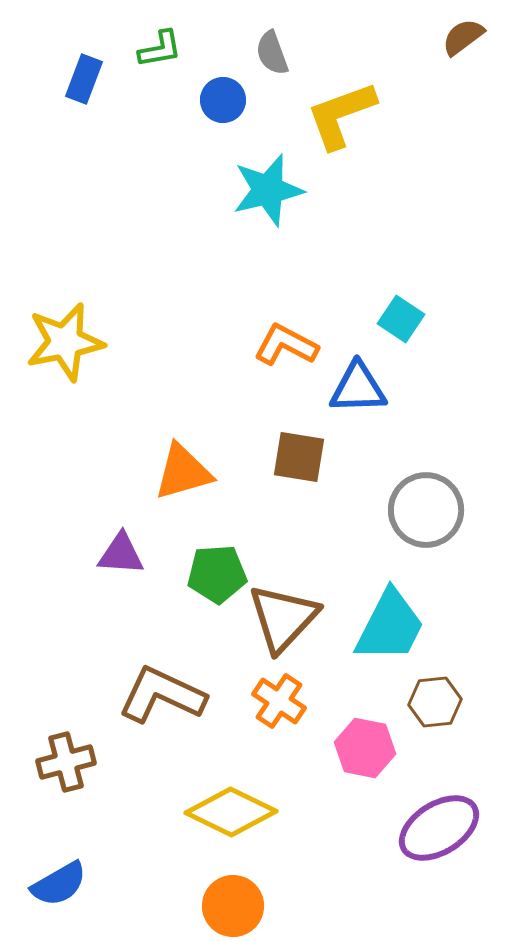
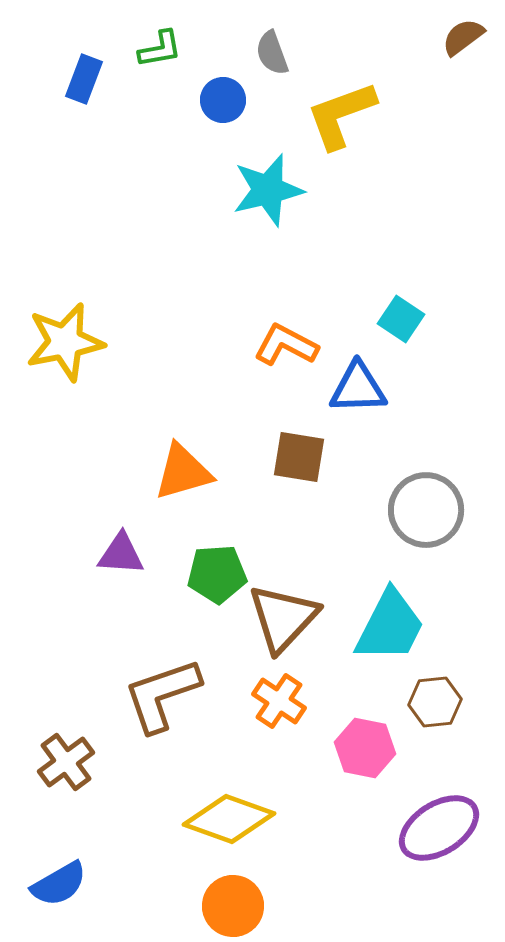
brown L-shape: rotated 44 degrees counterclockwise
brown cross: rotated 22 degrees counterclockwise
yellow diamond: moved 2 px left, 7 px down; rotated 6 degrees counterclockwise
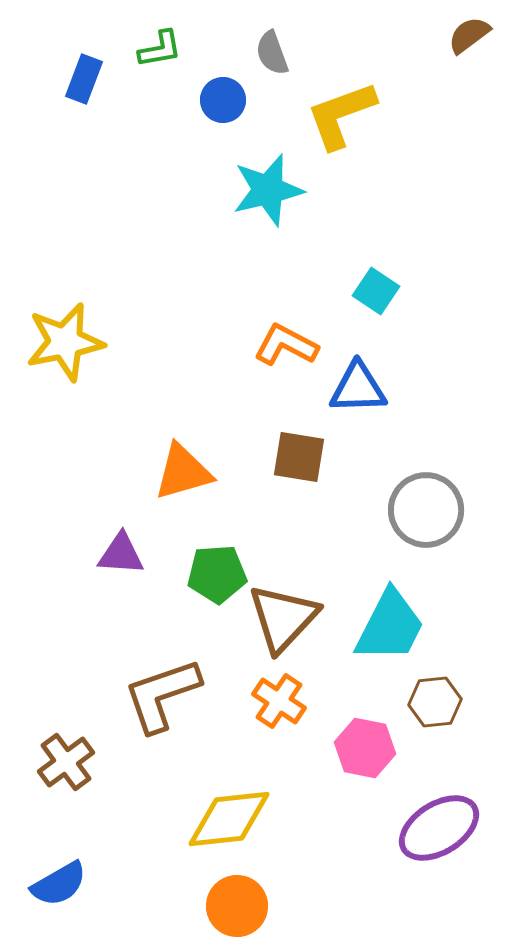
brown semicircle: moved 6 px right, 2 px up
cyan square: moved 25 px left, 28 px up
yellow diamond: rotated 26 degrees counterclockwise
orange circle: moved 4 px right
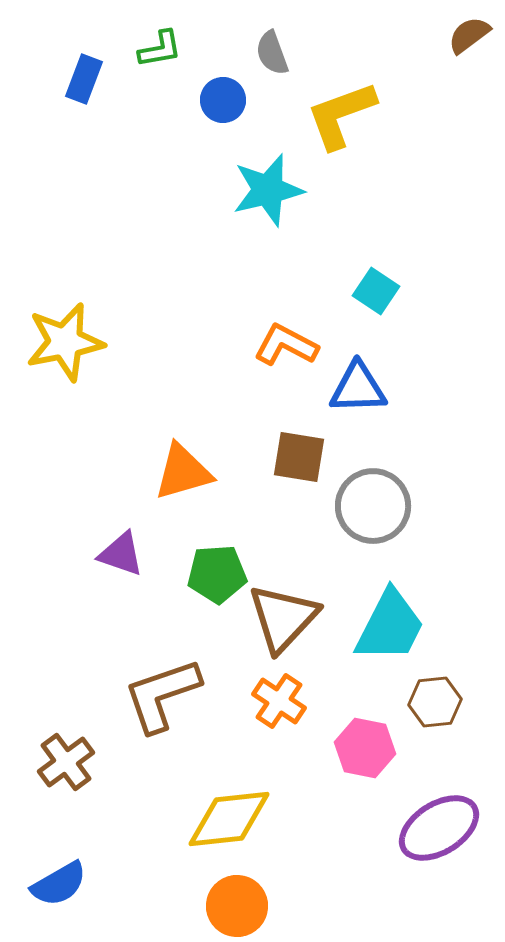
gray circle: moved 53 px left, 4 px up
purple triangle: rotated 15 degrees clockwise
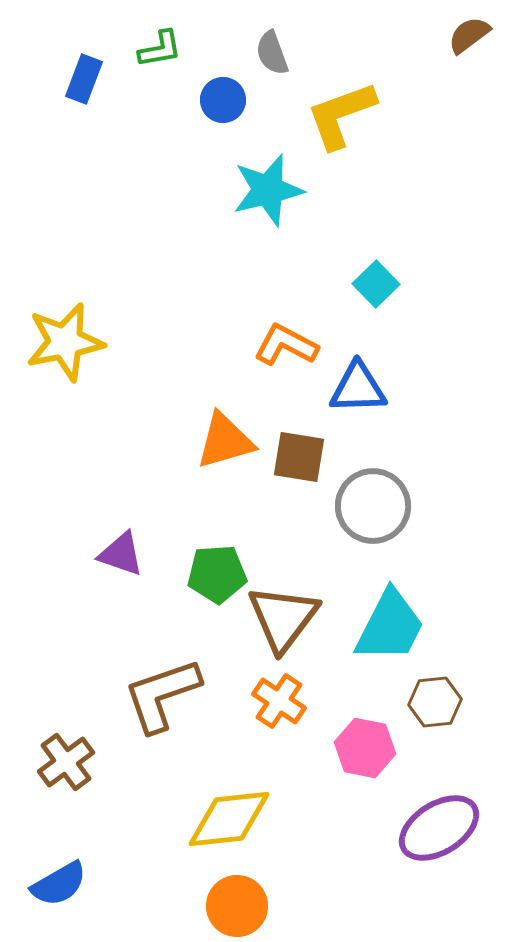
cyan square: moved 7 px up; rotated 12 degrees clockwise
orange triangle: moved 42 px right, 31 px up
brown triangle: rotated 6 degrees counterclockwise
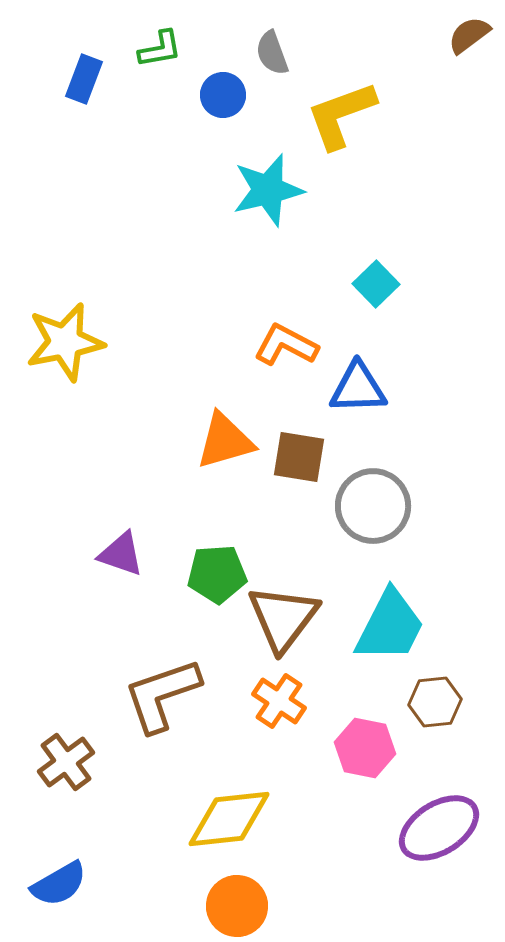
blue circle: moved 5 px up
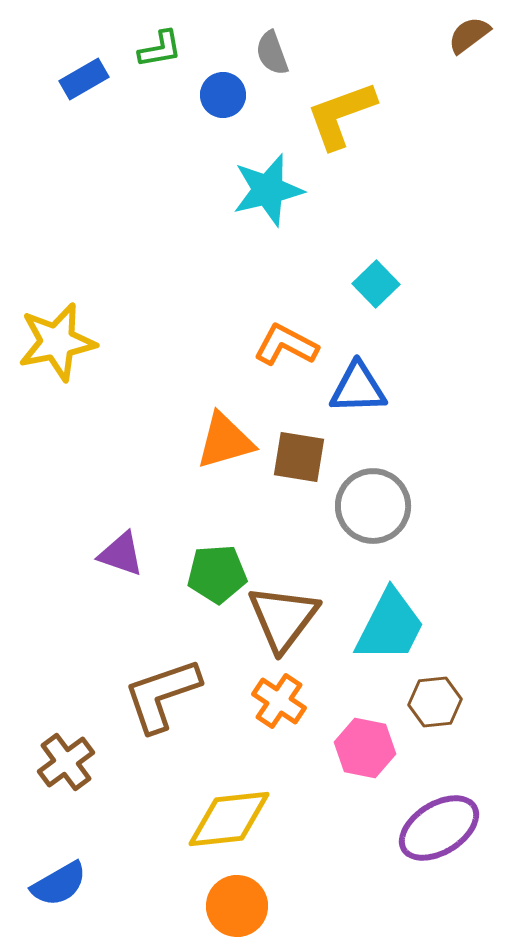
blue rectangle: rotated 39 degrees clockwise
yellow star: moved 8 px left
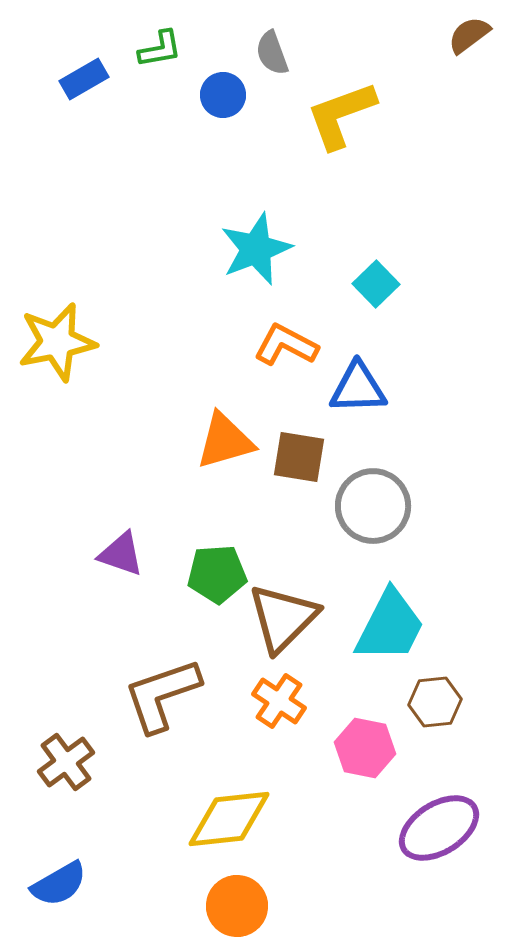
cyan star: moved 12 px left, 59 px down; rotated 8 degrees counterclockwise
brown triangle: rotated 8 degrees clockwise
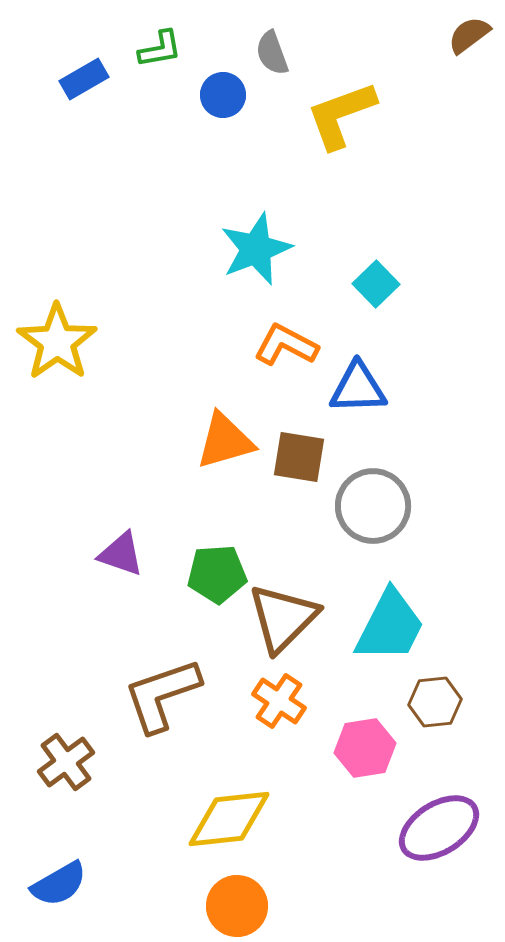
yellow star: rotated 24 degrees counterclockwise
pink hexagon: rotated 20 degrees counterclockwise
